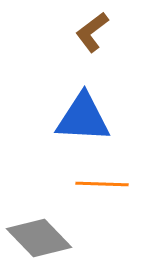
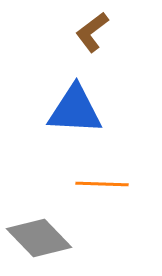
blue triangle: moved 8 px left, 8 px up
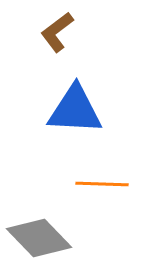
brown L-shape: moved 35 px left
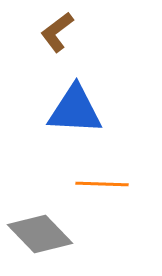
gray diamond: moved 1 px right, 4 px up
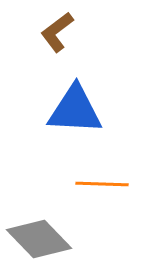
gray diamond: moved 1 px left, 5 px down
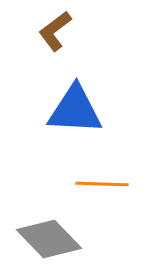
brown L-shape: moved 2 px left, 1 px up
gray diamond: moved 10 px right
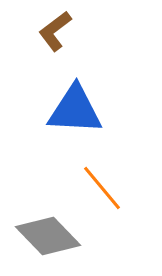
orange line: moved 4 px down; rotated 48 degrees clockwise
gray diamond: moved 1 px left, 3 px up
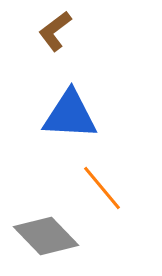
blue triangle: moved 5 px left, 5 px down
gray diamond: moved 2 px left
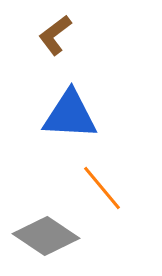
brown L-shape: moved 4 px down
gray diamond: rotated 12 degrees counterclockwise
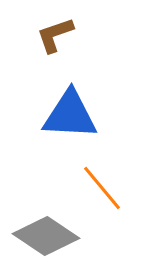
brown L-shape: rotated 18 degrees clockwise
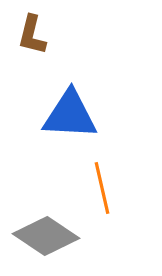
brown L-shape: moved 23 px left; rotated 57 degrees counterclockwise
orange line: rotated 27 degrees clockwise
